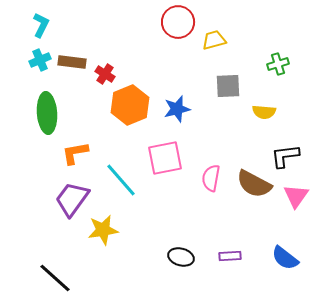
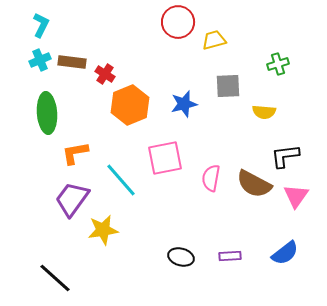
blue star: moved 7 px right, 5 px up
blue semicircle: moved 5 px up; rotated 76 degrees counterclockwise
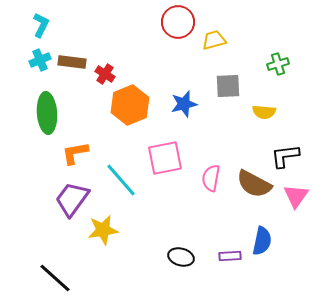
blue semicircle: moved 23 px left, 12 px up; rotated 40 degrees counterclockwise
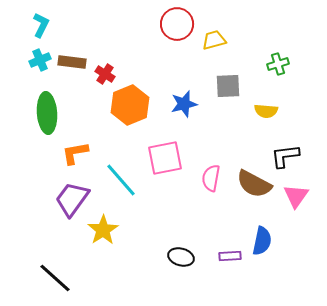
red circle: moved 1 px left, 2 px down
yellow semicircle: moved 2 px right, 1 px up
yellow star: rotated 24 degrees counterclockwise
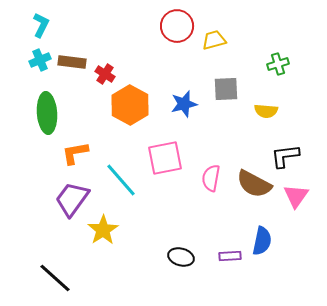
red circle: moved 2 px down
gray square: moved 2 px left, 3 px down
orange hexagon: rotated 9 degrees counterclockwise
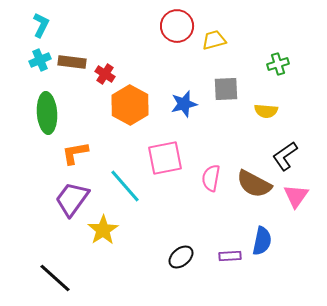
black L-shape: rotated 28 degrees counterclockwise
cyan line: moved 4 px right, 6 px down
black ellipse: rotated 55 degrees counterclockwise
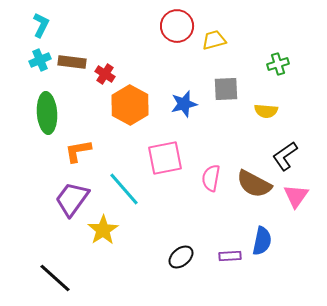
orange L-shape: moved 3 px right, 2 px up
cyan line: moved 1 px left, 3 px down
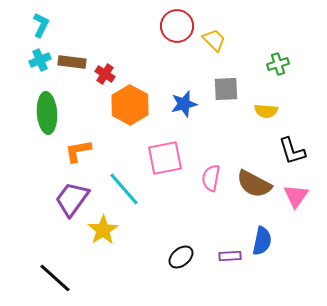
yellow trapezoid: rotated 60 degrees clockwise
black L-shape: moved 7 px right, 5 px up; rotated 72 degrees counterclockwise
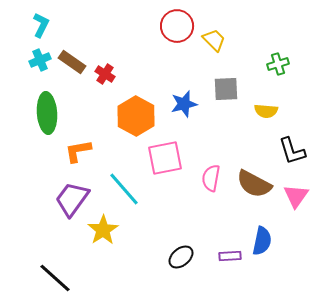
brown rectangle: rotated 28 degrees clockwise
orange hexagon: moved 6 px right, 11 px down
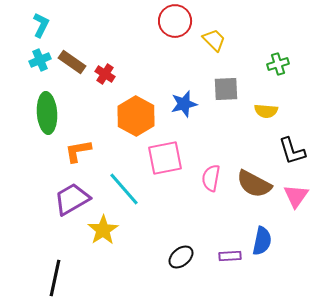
red circle: moved 2 px left, 5 px up
purple trapezoid: rotated 24 degrees clockwise
black line: rotated 60 degrees clockwise
